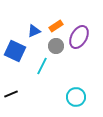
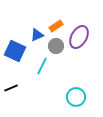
blue triangle: moved 3 px right, 4 px down
black line: moved 6 px up
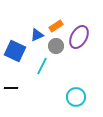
black line: rotated 24 degrees clockwise
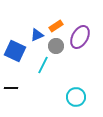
purple ellipse: moved 1 px right
cyan line: moved 1 px right, 1 px up
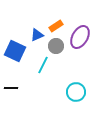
cyan circle: moved 5 px up
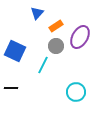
blue triangle: moved 22 px up; rotated 24 degrees counterclockwise
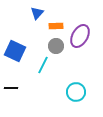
orange rectangle: rotated 32 degrees clockwise
purple ellipse: moved 1 px up
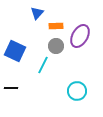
cyan circle: moved 1 px right, 1 px up
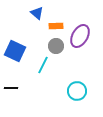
blue triangle: rotated 32 degrees counterclockwise
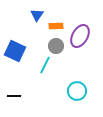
blue triangle: moved 2 px down; rotated 24 degrees clockwise
cyan line: moved 2 px right
black line: moved 3 px right, 8 px down
